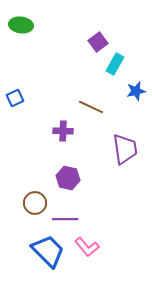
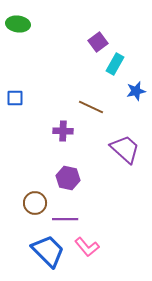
green ellipse: moved 3 px left, 1 px up
blue square: rotated 24 degrees clockwise
purple trapezoid: rotated 40 degrees counterclockwise
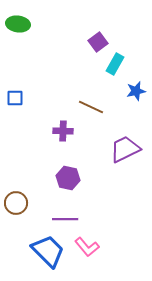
purple trapezoid: rotated 68 degrees counterclockwise
brown circle: moved 19 px left
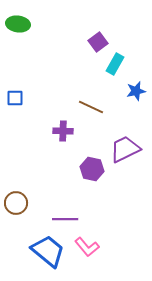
purple hexagon: moved 24 px right, 9 px up
blue trapezoid: rotated 6 degrees counterclockwise
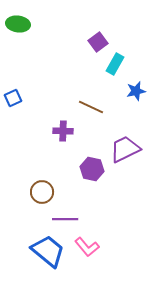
blue square: moved 2 px left; rotated 24 degrees counterclockwise
brown circle: moved 26 px right, 11 px up
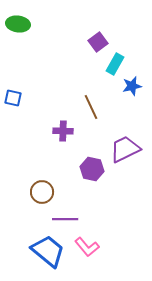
blue star: moved 4 px left, 5 px up
blue square: rotated 36 degrees clockwise
brown line: rotated 40 degrees clockwise
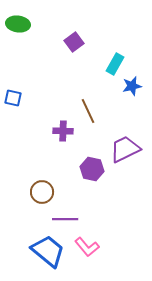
purple square: moved 24 px left
brown line: moved 3 px left, 4 px down
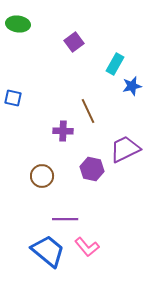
brown circle: moved 16 px up
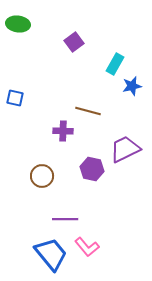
blue square: moved 2 px right
brown line: rotated 50 degrees counterclockwise
blue trapezoid: moved 3 px right, 3 px down; rotated 12 degrees clockwise
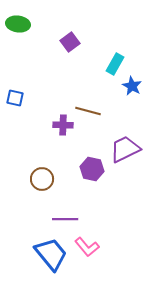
purple square: moved 4 px left
blue star: rotated 30 degrees counterclockwise
purple cross: moved 6 px up
brown circle: moved 3 px down
